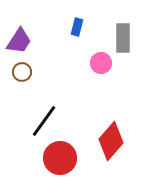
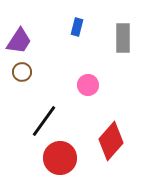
pink circle: moved 13 px left, 22 px down
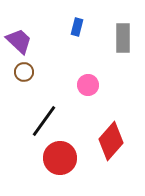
purple trapezoid: rotated 80 degrees counterclockwise
brown circle: moved 2 px right
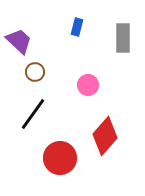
brown circle: moved 11 px right
black line: moved 11 px left, 7 px up
red diamond: moved 6 px left, 5 px up
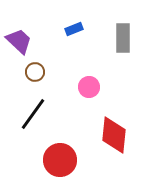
blue rectangle: moved 3 px left, 2 px down; rotated 54 degrees clockwise
pink circle: moved 1 px right, 2 px down
red diamond: moved 9 px right, 1 px up; rotated 36 degrees counterclockwise
red circle: moved 2 px down
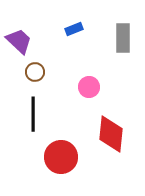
black line: rotated 36 degrees counterclockwise
red diamond: moved 3 px left, 1 px up
red circle: moved 1 px right, 3 px up
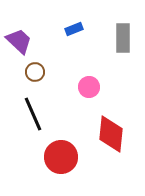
black line: rotated 24 degrees counterclockwise
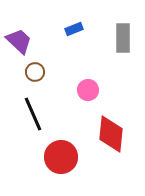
pink circle: moved 1 px left, 3 px down
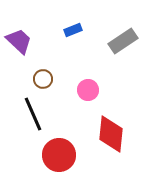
blue rectangle: moved 1 px left, 1 px down
gray rectangle: moved 3 px down; rotated 56 degrees clockwise
brown circle: moved 8 px right, 7 px down
red circle: moved 2 px left, 2 px up
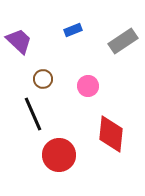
pink circle: moved 4 px up
